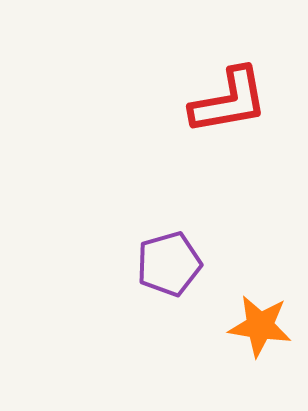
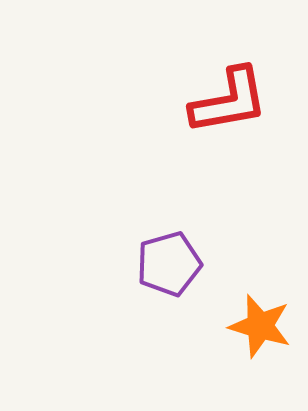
orange star: rotated 8 degrees clockwise
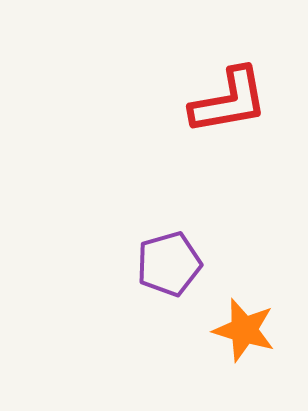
orange star: moved 16 px left, 4 px down
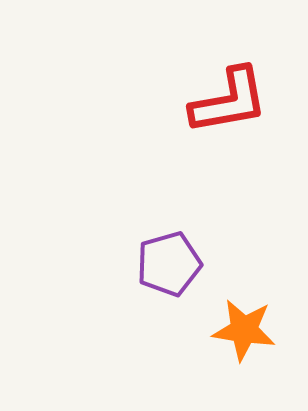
orange star: rotated 8 degrees counterclockwise
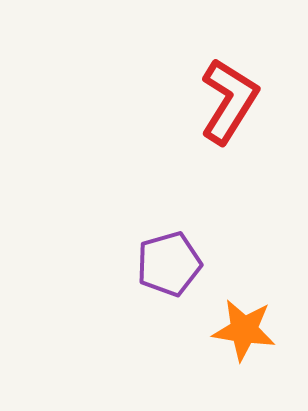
red L-shape: rotated 48 degrees counterclockwise
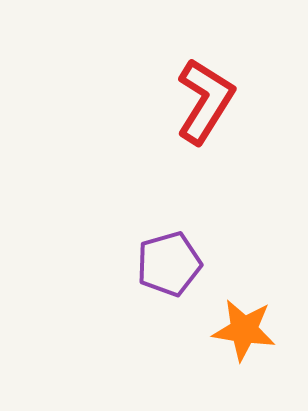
red L-shape: moved 24 px left
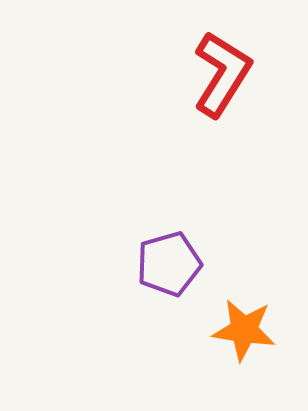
red L-shape: moved 17 px right, 27 px up
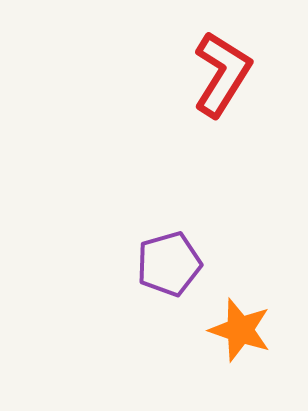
orange star: moved 4 px left; rotated 10 degrees clockwise
